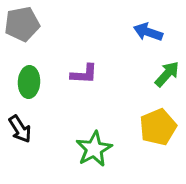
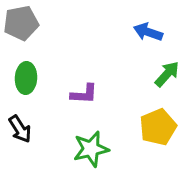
gray pentagon: moved 1 px left, 1 px up
purple L-shape: moved 20 px down
green ellipse: moved 3 px left, 4 px up
green star: moved 3 px left; rotated 15 degrees clockwise
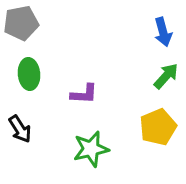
blue arrow: moved 15 px right; rotated 124 degrees counterclockwise
green arrow: moved 1 px left, 2 px down
green ellipse: moved 3 px right, 4 px up; rotated 8 degrees counterclockwise
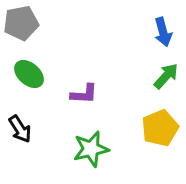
green ellipse: rotated 44 degrees counterclockwise
yellow pentagon: moved 2 px right, 1 px down
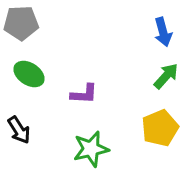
gray pentagon: rotated 8 degrees clockwise
green ellipse: rotated 8 degrees counterclockwise
black arrow: moved 1 px left, 1 px down
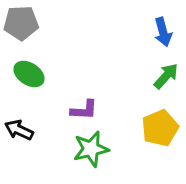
purple L-shape: moved 16 px down
black arrow: rotated 148 degrees clockwise
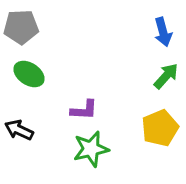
gray pentagon: moved 4 px down
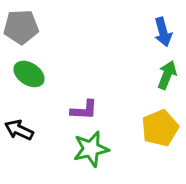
green arrow: moved 1 px right, 1 px up; rotated 20 degrees counterclockwise
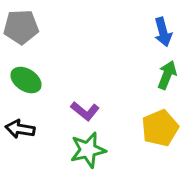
green ellipse: moved 3 px left, 6 px down
purple L-shape: moved 1 px right, 1 px down; rotated 36 degrees clockwise
black arrow: moved 1 px right, 1 px up; rotated 16 degrees counterclockwise
green star: moved 3 px left, 1 px down
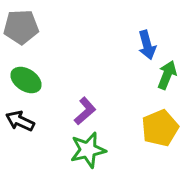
blue arrow: moved 16 px left, 13 px down
purple L-shape: rotated 80 degrees counterclockwise
black arrow: moved 8 px up; rotated 16 degrees clockwise
